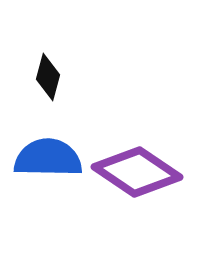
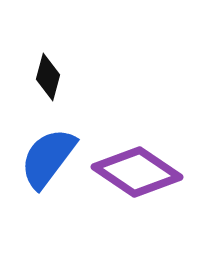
blue semicircle: rotated 54 degrees counterclockwise
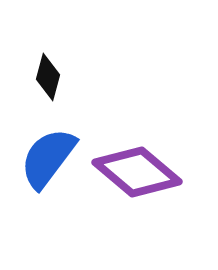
purple diamond: rotated 6 degrees clockwise
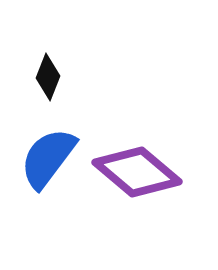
black diamond: rotated 6 degrees clockwise
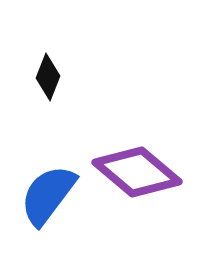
blue semicircle: moved 37 px down
